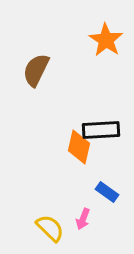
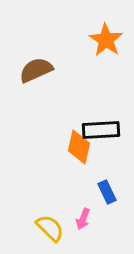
brown semicircle: rotated 40 degrees clockwise
blue rectangle: rotated 30 degrees clockwise
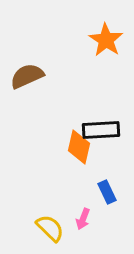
brown semicircle: moved 9 px left, 6 px down
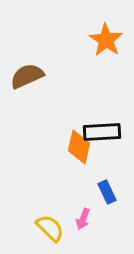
black rectangle: moved 1 px right, 2 px down
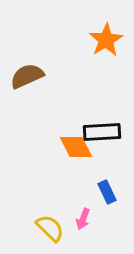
orange star: rotated 8 degrees clockwise
orange diamond: moved 3 px left; rotated 40 degrees counterclockwise
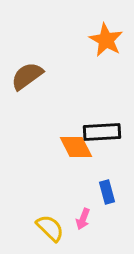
orange star: rotated 12 degrees counterclockwise
brown semicircle: rotated 12 degrees counterclockwise
blue rectangle: rotated 10 degrees clockwise
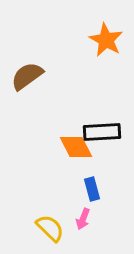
blue rectangle: moved 15 px left, 3 px up
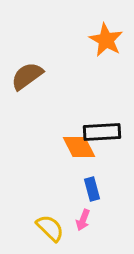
orange diamond: moved 3 px right
pink arrow: moved 1 px down
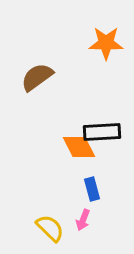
orange star: moved 3 px down; rotated 28 degrees counterclockwise
brown semicircle: moved 10 px right, 1 px down
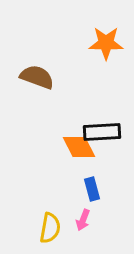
brown semicircle: rotated 56 degrees clockwise
yellow semicircle: rotated 56 degrees clockwise
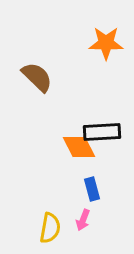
brown semicircle: rotated 24 degrees clockwise
